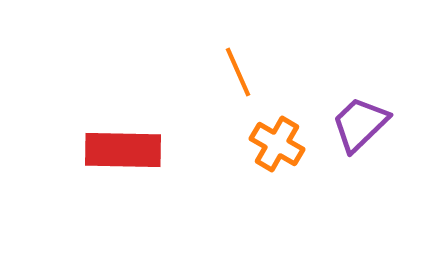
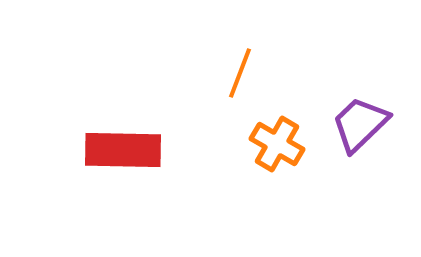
orange line: moved 2 px right, 1 px down; rotated 45 degrees clockwise
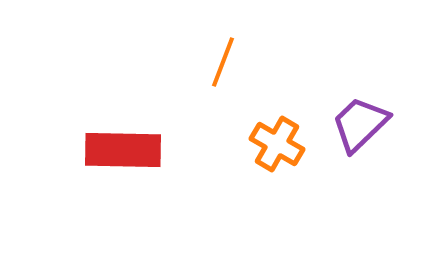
orange line: moved 17 px left, 11 px up
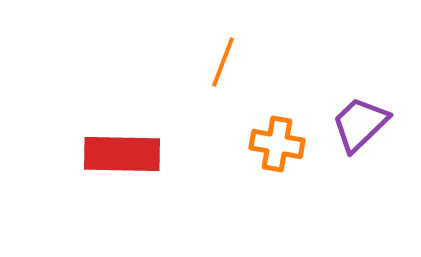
orange cross: rotated 20 degrees counterclockwise
red rectangle: moved 1 px left, 4 px down
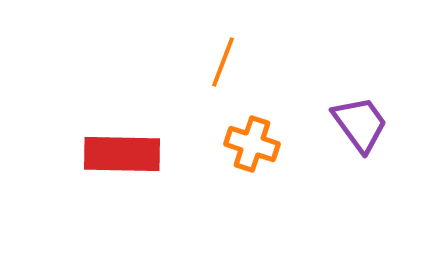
purple trapezoid: rotated 98 degrees clockwise
orange cross: moved 25 px left; rotated 8 degrees clockwise
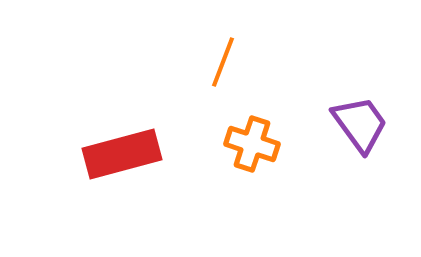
red rectangle: rotated 16 degrees counterclockwise
